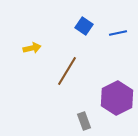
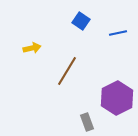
blue square: moved 3 px left, 5 px up
gray rectangle: moved 3 px right, 1 px down
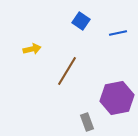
yellow arrow: moved 1 px down
purple hexagon: rotated 16 degrees clockwise
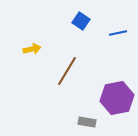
gray rectangle: rotated 60 degrees counterclockwise
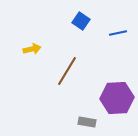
purple hexagon: rotated 8 degrees clockwise
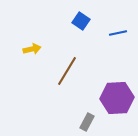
gray rectangle: rotated 72 degrees counterclockwise
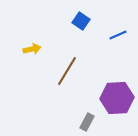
blue line: moved 2 px down; rotated 12 degrees counterclockwise
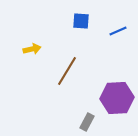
blue square: rotated 30 degrees counterclockwise
blue line: moved 4 px up
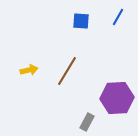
blue line: moved 14 px up; rotated 36 degrees counterclockwise
yellow arrow: moved 3 px left, 21 px down
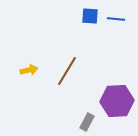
blue line: moved 2 px left, 2 px down; rotated 66 degrees clockwise
blue square: moved 9 px right, 5 px up
purple hexagon: moved 3 px down
